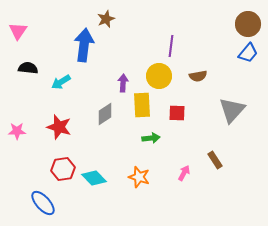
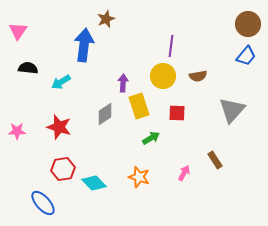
blue trapezoid: moved 2 px left, 3 px down
yellow circle: moved 4 px right
yellow rectangle: moved 3 px left, 1 px down; rotated 15 degrees counterclockwise
green arrow: rotated 24 degrees counterclockwise
cyan diamond: moved 5 px down
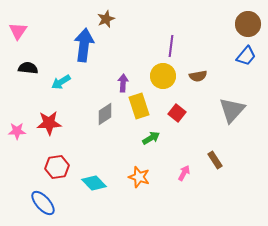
red square: rotated 36 degrees clockwise
red star: moved 10 px left, 4 px up; rotated 20 degrees counterclockwise
red hexagon: moved 6 px left, 2 px up
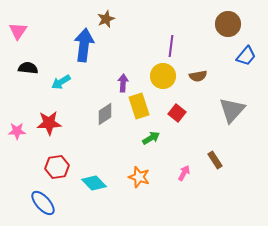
brown circle: moved 20 px left
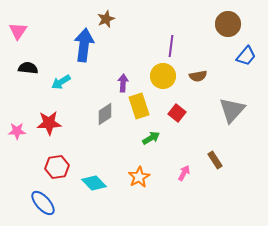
orange star: rotated 25 degrees clockwise
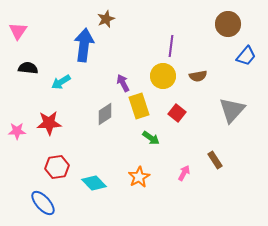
purple arrow: rotated 30 degrees counterclockwise
green arrow: rotated 66 degrees clockwise
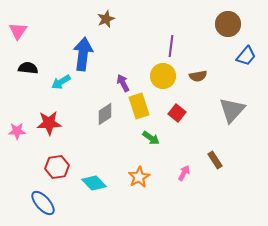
blue arrow: moved 1 px left, 9 px down
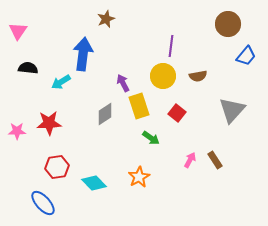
pink arrow: moved 6 px right, 13 px up
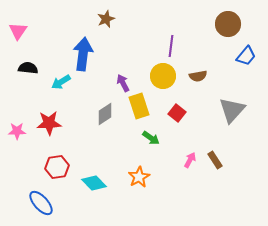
blue ellipse: moved 2 px left
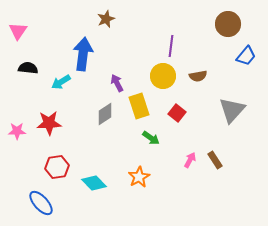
purple arrow: moved 6 px left
